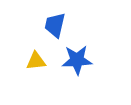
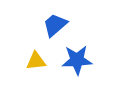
blue trapezoid: rotated 36 degrees clockwise
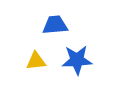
blue trapezoid: rotated 36 degrees clockwise
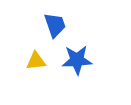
blue trapezoid: rotated 76 degrees clockwise
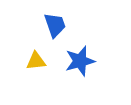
blue star: moved 3 px right, 1 px down; rotated 12 degrees counterclockwise
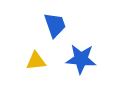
blue star: moved 1 px right, 2 px up; rotated 20 degrees clockwise
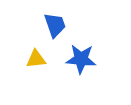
yellow triangle: moved 2 px up
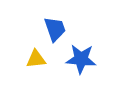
blue trapezoid: moved 4 px down
